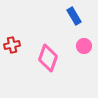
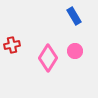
pink circle: moved 9 px left, 5 px down
pink diamond: rotated 12 degrees clockwise
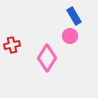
pink circle: moved 5 px left, 15 px up
pink diamond: moved 1 px left
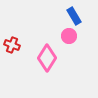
pink circle: moved 1 px left
red cross: rotated 35 degrees clockwise
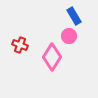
red cross: moved 8 px right
pink diamond: moved 5 px right, 1 px up
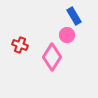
pink circle: moved 2 px left, 1 px up
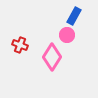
blue rectangle: rotated 60 degrees clockwise
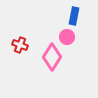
blue rectangle: rotated 18 degrees counterclockwise
pink circle: moved 2 px down
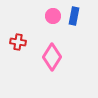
pink circle: moved 14 px left, 21 px up
red cross: moved 2 px left, 3 px up; rotated 14 degrees counterclockwise
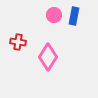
pink circle: moved 1 px right, 1 px up
pink diamond: moved 4 px left
